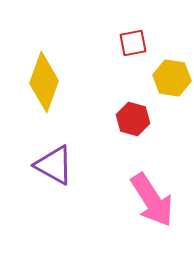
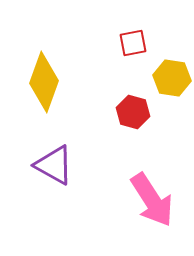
red hexagon: moved 7 px up
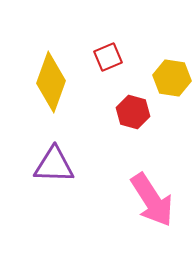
red square: moved 25 px left, 14 px down; rotated 12 degrees counterclockwise
yellow diamond: moved 7 px right
purple triangle: rotated 27 degrees counterclockwise
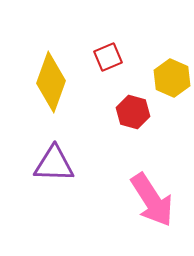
yellow hexagon: rotated 15 degrees clockwise
purple triangle: moved 1 px up
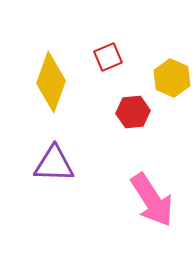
red hexagon: rotated 20 degrees counterclockwise
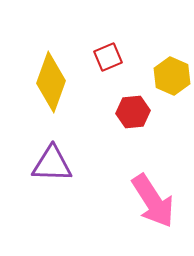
yellow hexagon: moved 2 px up
purple triangle: moved 2 px left
pink arrow: moved 1 px right, 1 px down
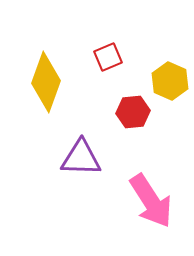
yellow hexagon: moved 2 px left, 5 px down
yellow diamond: moved 5 px left
purple triangle: moved 29 px right, 6 px up
pink arrow: moved 2 px left
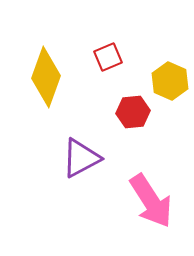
yellow diamond: moved 5 px up
purple triangle: rotated 30 degrees counterclockwise
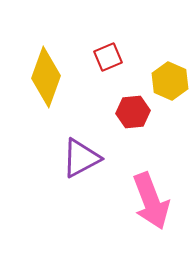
pink arrow: rotated 12 degrees clockwise
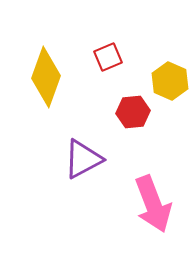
purple triangle: moved 2 px right, 1 px down
pink arrow: moved 2 px right, 3 px down
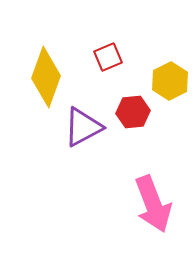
yellow hexagon: rotated 9 degrees clockwise
purple triangle: moved 32 px up
